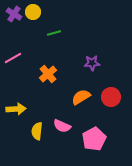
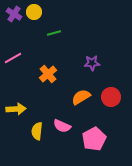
yellow circle: moved 1 px right
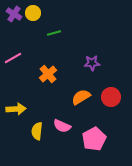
yellow circle: moved 1 px left, 1 px down
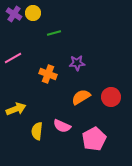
purple star: moved 15 px left
orange cross: rotated 30 degrees counterclockwise
yellow arrow: rotated 18 degrees counterclockwise
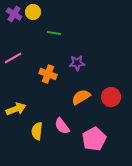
yellow circle: moved 1 px up
green line: rotated 24 degrees clockwise
pink semicircle: rotated 30 degrees clockwise
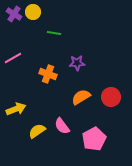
yellow semicircle: rotated 48 degrees clockwise
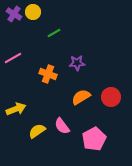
green line: rotated 40 degrees counterclockwise
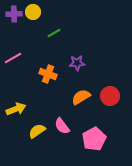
purple cross: rotated 35 degrees counterclockwise
red circle: moved 1 px left, 1 px up
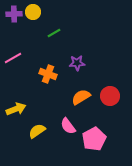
pink semicircle: moved 6 px right
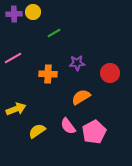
orange cross: rotated 18 degrees counterclockwise
red circle: moved 23 px up
pink pentagon: moved 7 px up
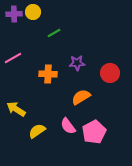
yellow arrow: rotated 126 degrees counterclockwise
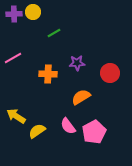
yellow arrow: moved 7 px down
